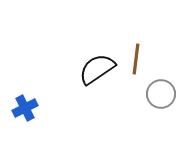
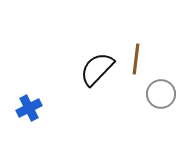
black semicircle: rotated 12 degrees counterclockwise
blue cross: moved 4 px right
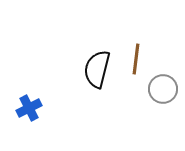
black semicircle: rotated 30 degrees counterclockwise
gray circle: moved 2 px right, 5 px up
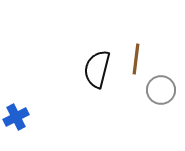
gray circle: moved 2 px left, 1 px down
blue cross: moved 13 px left, 9 px down
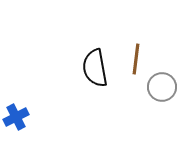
black semicircle: moved 2 px left, 1 px up; rotated 24 degrees counterclockwise
gray circle: moved 1 px right, 3 px up
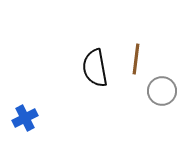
gray circle: moved 4 px down
blue cross: moved 9 px right, 1 px down
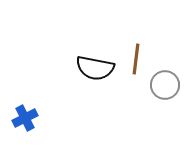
black semicircle: rotated 69 degrees counterclockwise
gray circle: moved 3 px right, 6 px up
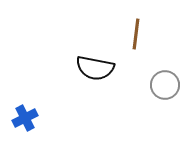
brown line: moved 25 px up
